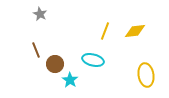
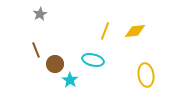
gray star: rotated 16 degrees clockwise
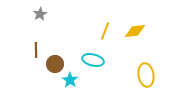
brown line: rotated 21 degrees clockwise
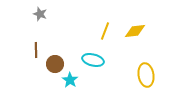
gray star: rotated 24 degrees counterclockwise
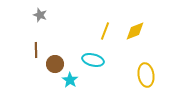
gray star: moved 1 px down
yellow diamond: rotated 15 degrees counterclockwise
